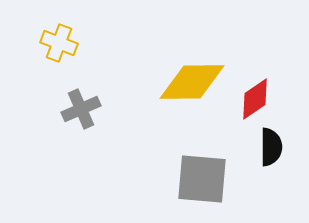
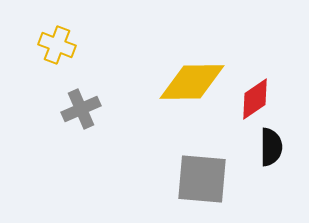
yellow cross: moved 2 px left, 2 px down
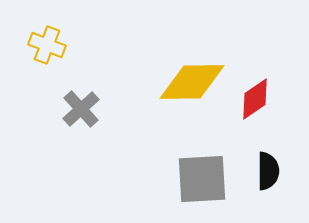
yellow cross: moved 10 px left
gray cross: rotated 18 degrees counterclockwise
black semicircle: moved 3 px left, 24 px down
gray square: rotated 8 degrees counterclockwise
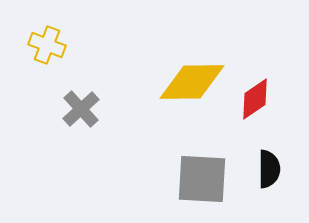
black semicircle: moved 1 px right, 2 px up
gray square: rotated 6 degrees clockwise
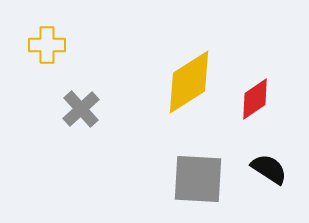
yellow cross: rotated 21 degrees counterclockwise
yellow diamond: moved 3 px left; rotated 32 degrees counterclockwise
black semicircle: rotated 57 degrees counterclockwise
gray square: moved 4 px left
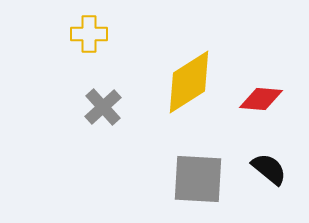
yellow cross: moved 42 px right, 11 px up
red diamond: moved 6 px right; rotated 39 degrees clockwise
gray cross: moved 22 px right, 2 px up
black semicircle: rotated 6 degrees clockwise
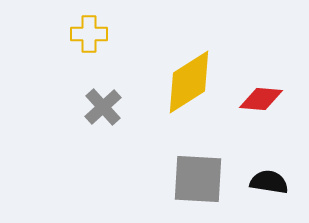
black semicircle: moved 13 px down; rotated 30 degrees counterclockwise
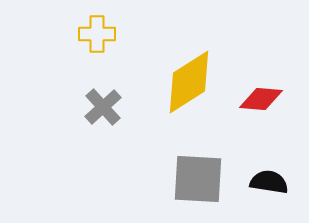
yellow cross: moved 8 px right
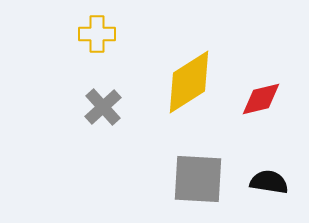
red diamond: rotated 18 degrees counterclockwise
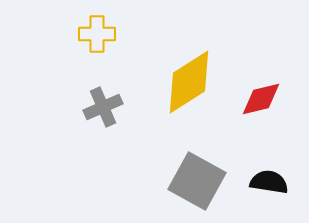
gray cross: rotated 18 degrees clockwise
gray square: moved 1 px left, 2 px down; rotated 26 degrees clockwise
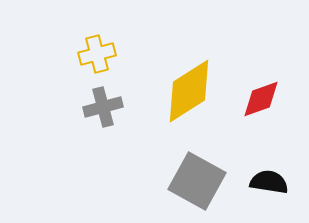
yellow cross: moved 20 px down; rotated 15 degrees counterclockwise
yellow diamond: moved 9 px down
red diamond: rotated 6 degrees counterclockwise
gray cross: rotated 9 degrees clockwise
